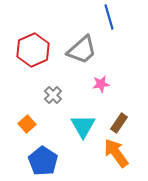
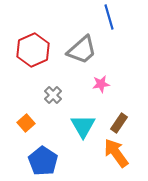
orange square: moved 1 px left, 1 px up
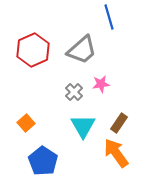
gray cross: moved 21 px right, 3 px up
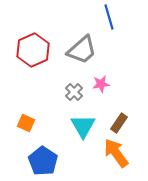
orange square: rotated 24 degrees counterclockwise
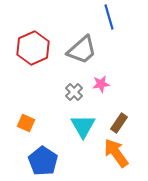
red hexagon: moved 2 px up
